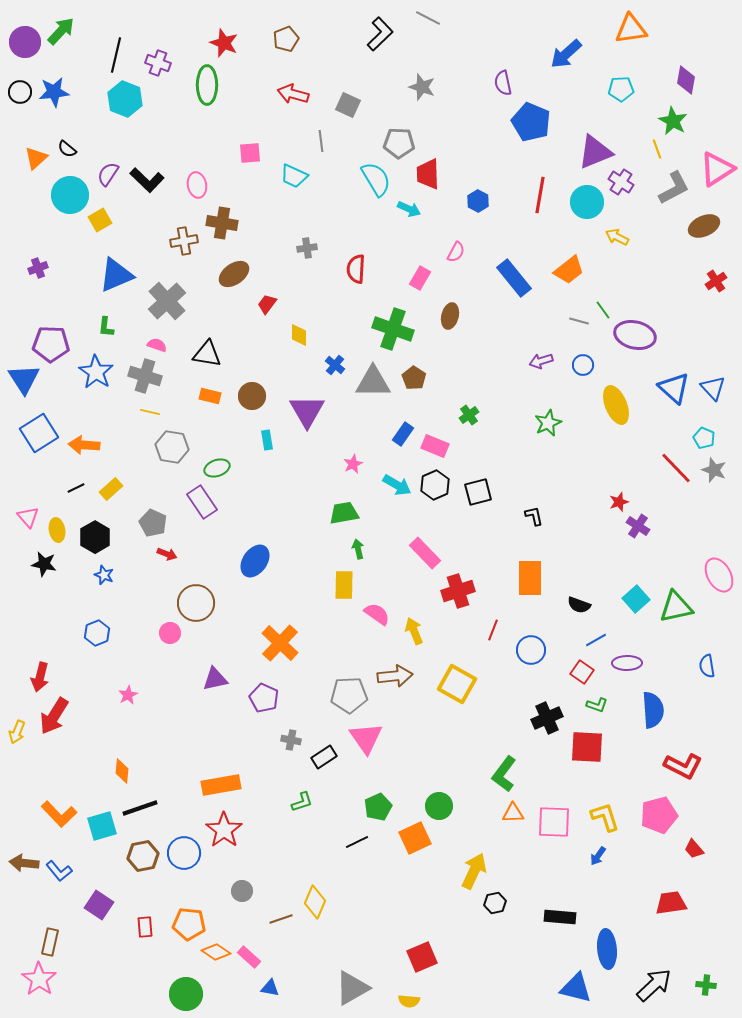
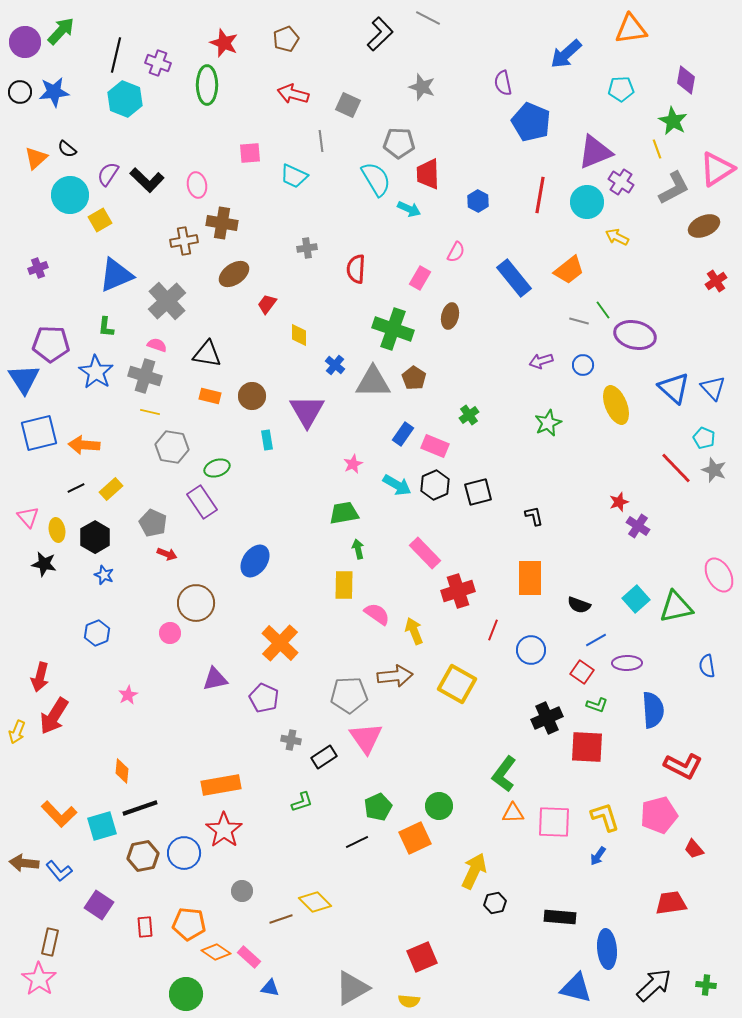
blue square at (39, 433): rotated 18 degrees clockwise
yellow diamond at (315, 902): rotated 68 degrees counterclockwise
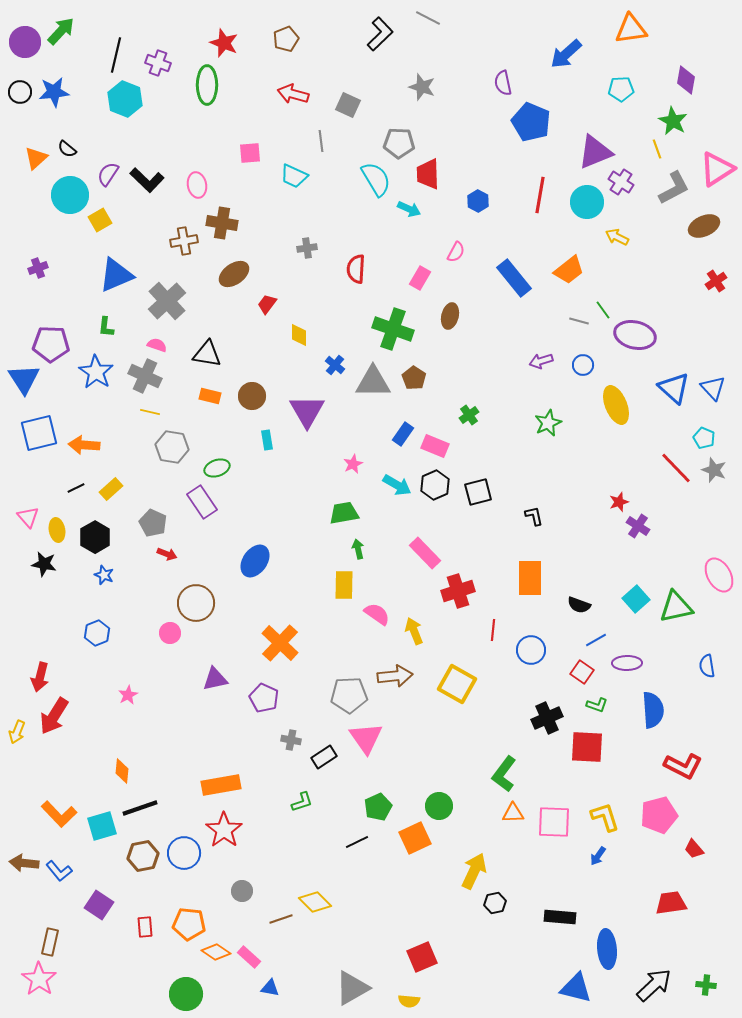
gray cross at (145, 376): rotated 8 degrees clockwise
red line at (493, 630): rotated 15 degrees counterclockwise
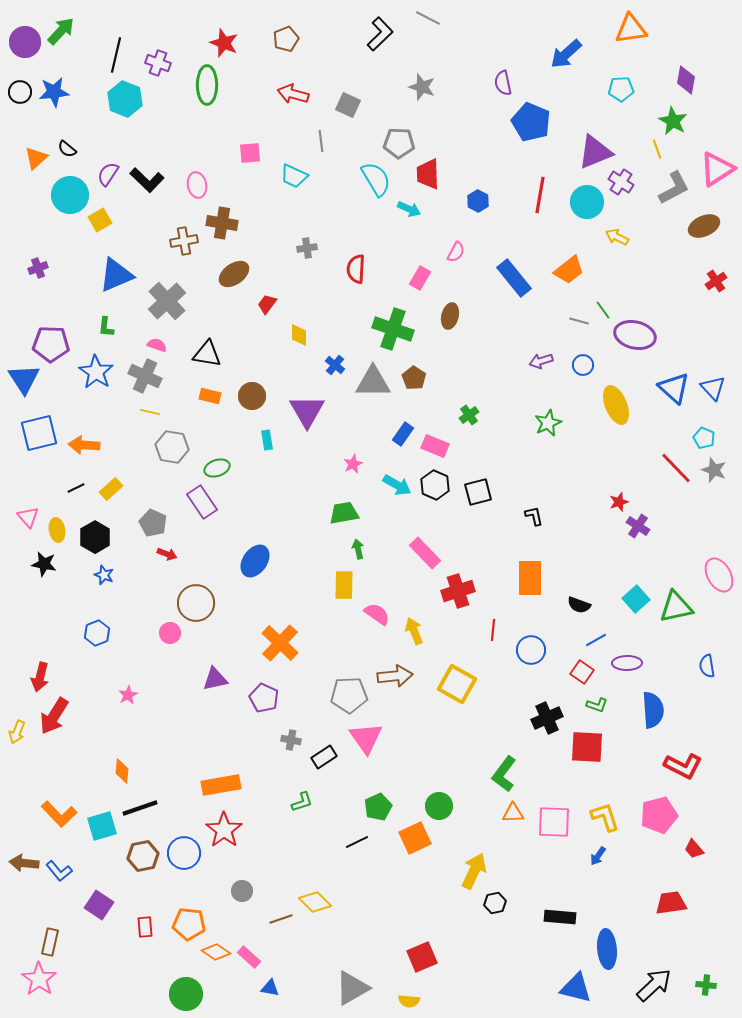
black hexagon at (435, 485): rotated 12 degrees counterclockwise
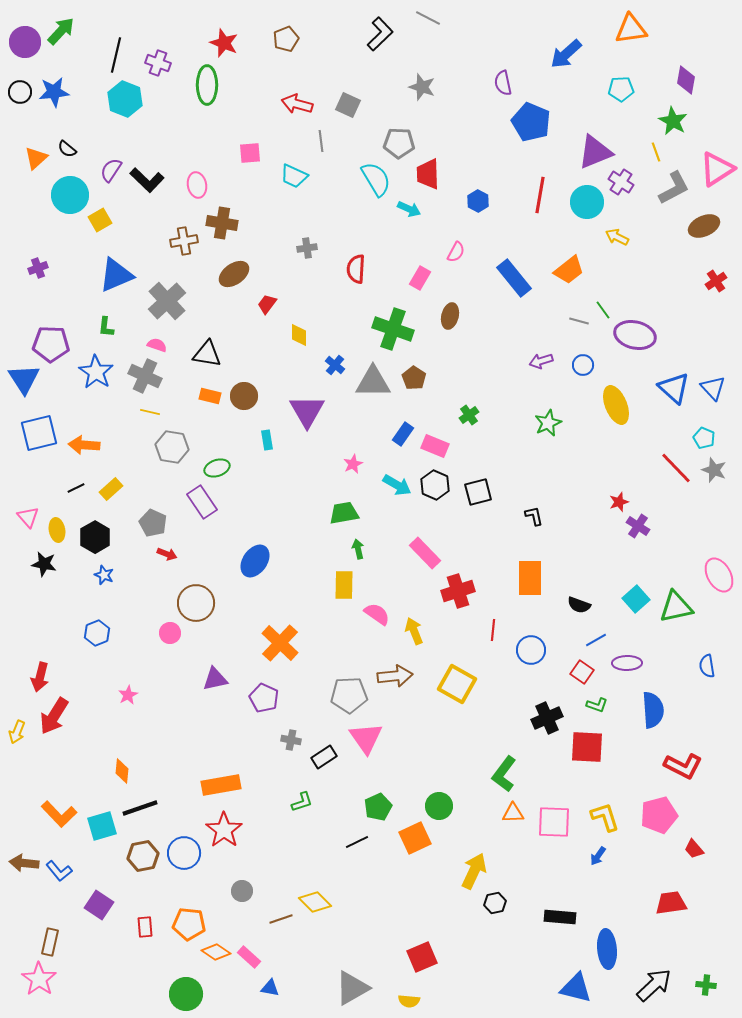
red arrow at (293, 94): moved 4 px right, 10 px down
yellow line at (657, 149): moved 1 px left, 3 px down
purple semicircle at (108, 174): moved 3 px right, 4 px up
brown circle at (252, 396): moved 8 px left
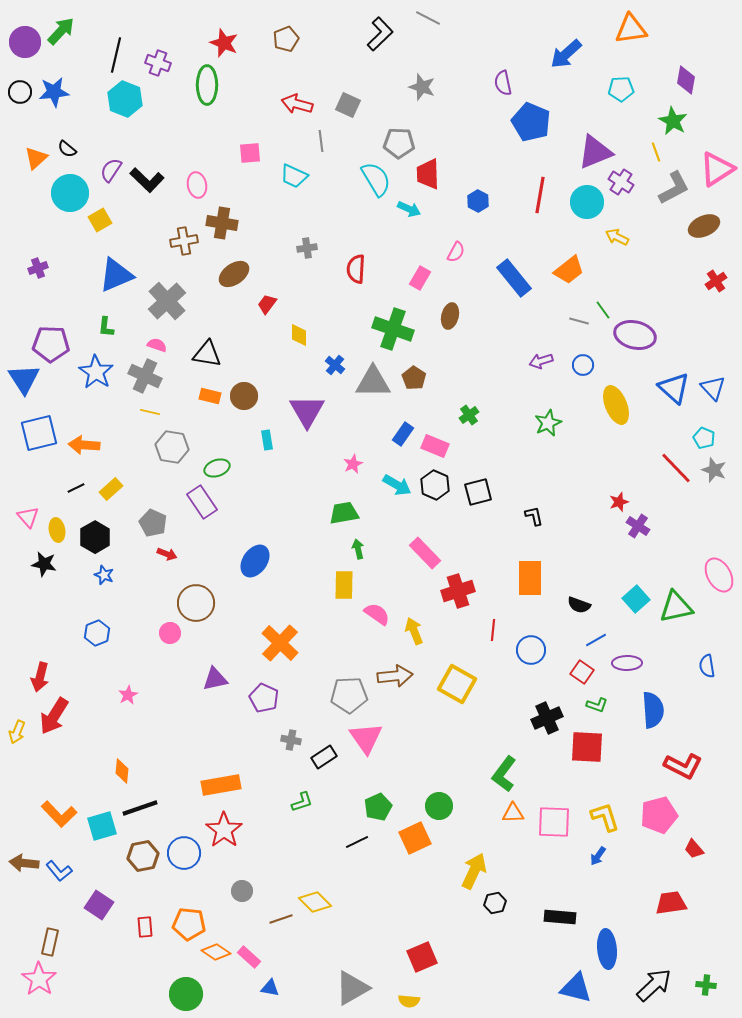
cyan circle at (70, 195): moved 2 px up
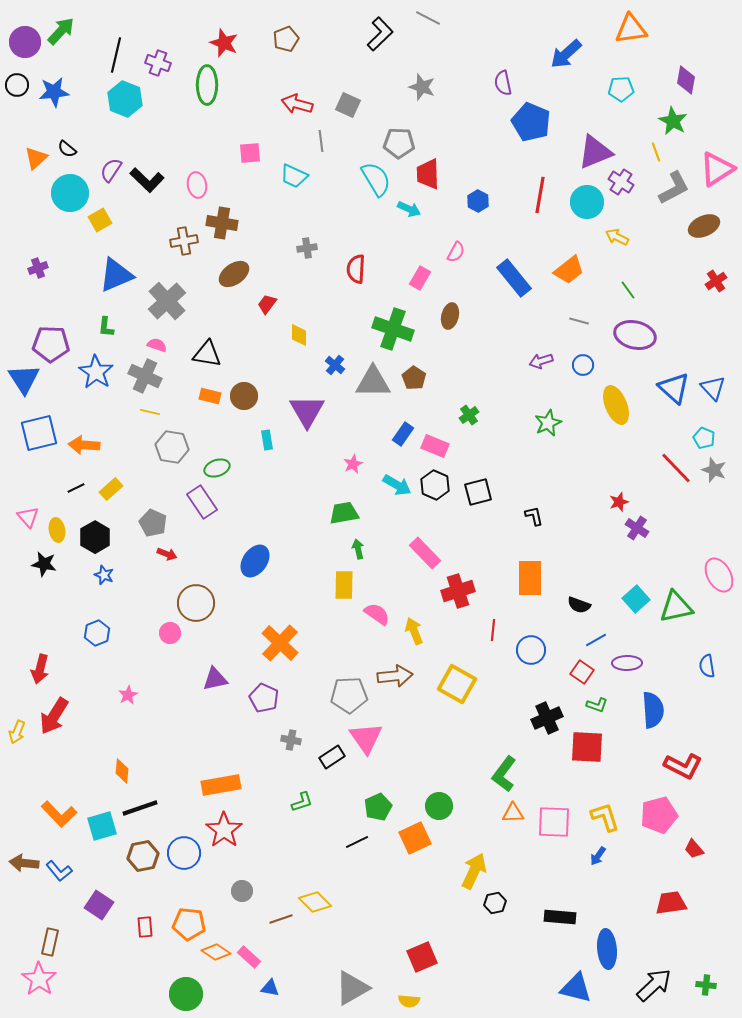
black circle at (20, 92): moved 3 px left, 7 px up
green line at (603, 310): moved 25 px right, 20 px up
purple cross at (638, 526): moved 1 px left, 2 px down
red arrow at (40, 677): moved 8 px up
black rectangle at (324, 757): moved 8 px right
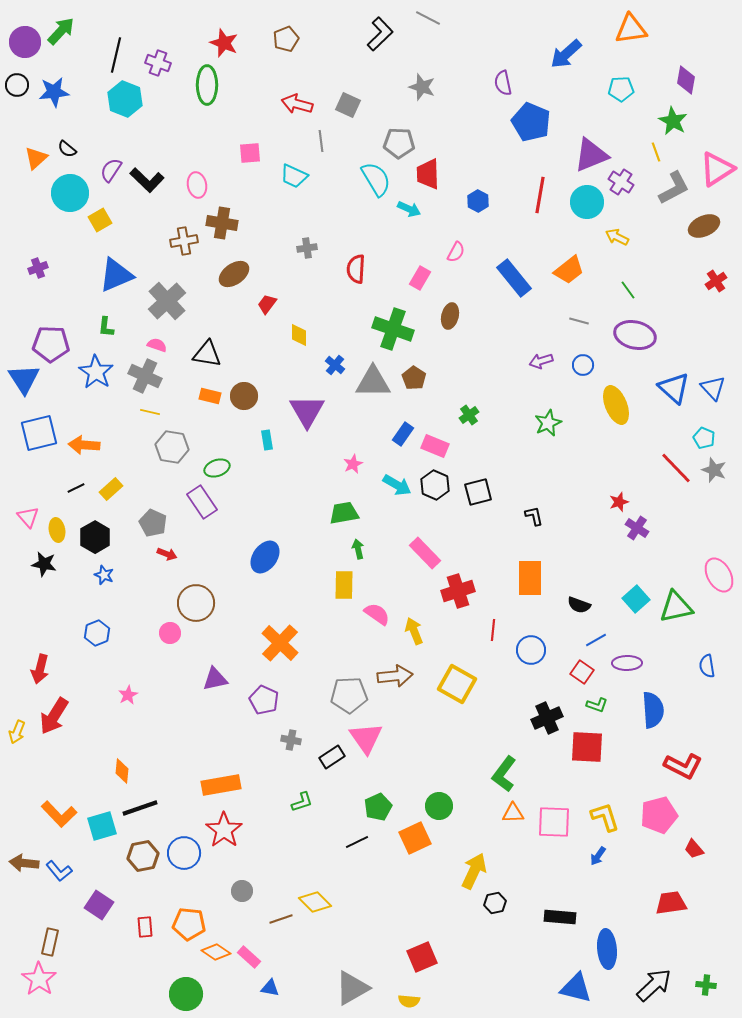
purple triangle at (595, 152): moved 4 px left, 3 px down
blue ellipse at (255, 561): moved 10 px right, 4 px up
purple pentagon at (264, 698): moved 2 px down
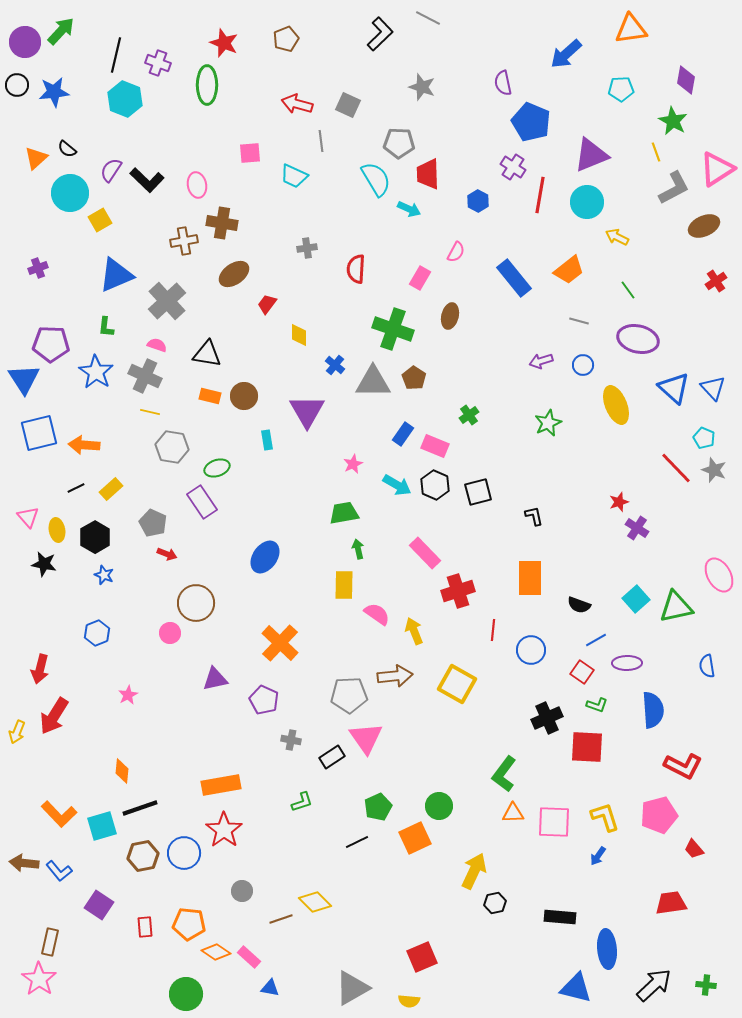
purple cross at (621, 182): moved 108 px left, 15 px up
purple ellipse at (635, 335): moved 3 px right, 4 px down
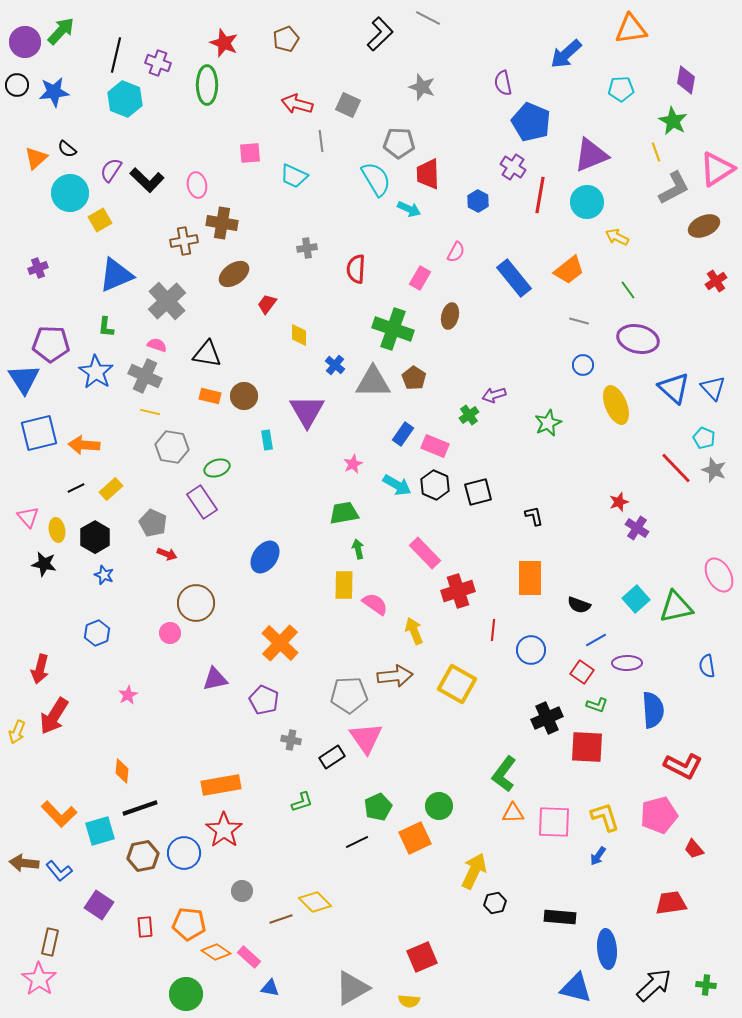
purple arrow at (541, 361): moved 47 px left, 34 px down
pink semicircle at (377, 614): moved 2 px left, 10 px up
cyan square at (102, 826): moved 2 px left, 5 px down
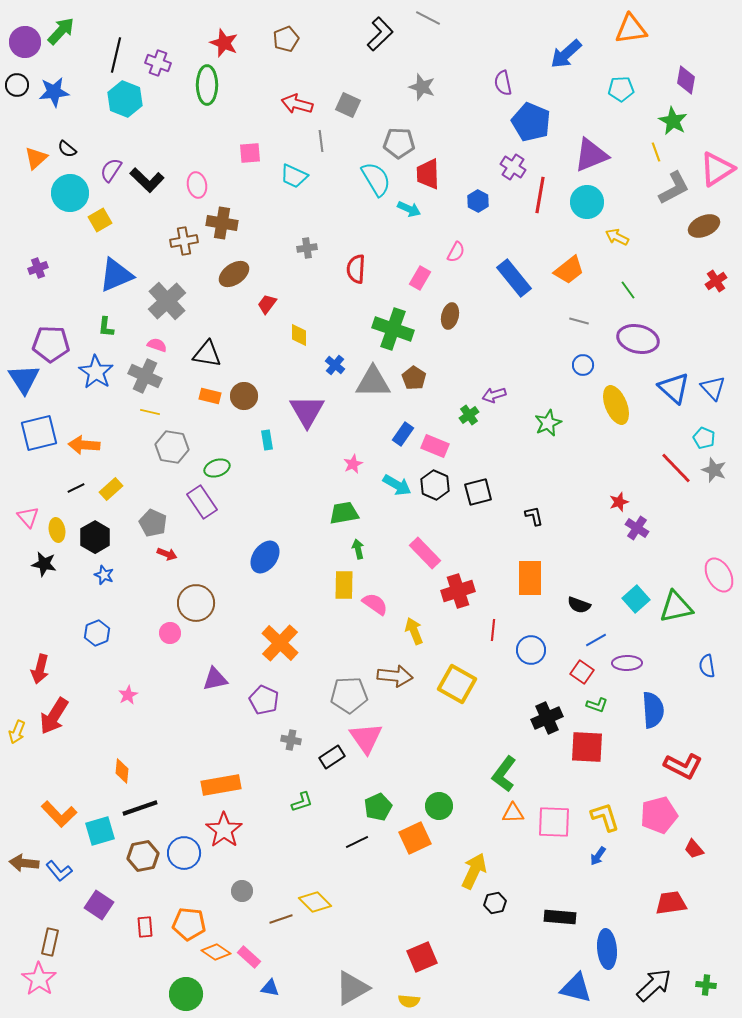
brown arrow at (395, 676): rotated 12 degrees clockwise
